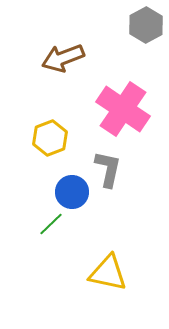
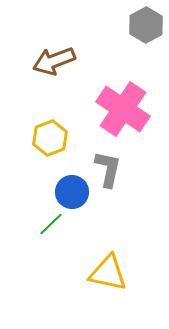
brown arrow: moved 9 px left, 3 px down
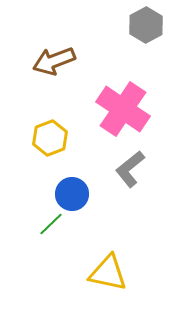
gray L-shape: moved 22 px right; rotated 141 degrees counterclockwise
blue circle: moved 2 px down
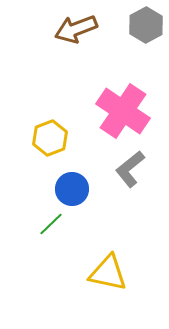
brown arrow: moved 22 px right, 32 px up
pink cross: moved 2 px down
blue circle: moved 5 px up
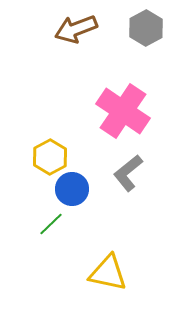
gray hexagon: moved 3 px down
yellow hexagon: moved 19 px down; rotated 8 degrees counterclockwise
gray L-shape: moved 2 px left, 4 px down
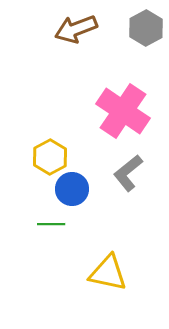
green line: rotated 44 degrees clockwise
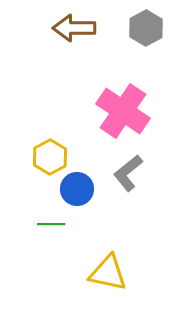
brown arrow: moved 2 px left, 1 px up; rotated 21 degrees clockwise
blue circle: moved 5 px right
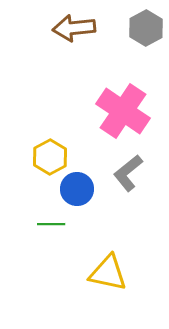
brown arrow: rotated 6 degrees counterclockwise
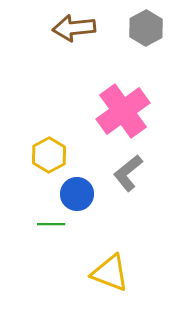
pink cross: rotated 20 degrees clockwise
yellow hexagon: moved 1 px left, 2 px up
blue circle: moved 5 px down
yellow triangle: moved 2 px right; rotated 9 degrees clockwise
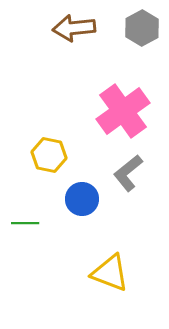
gray hexagon: moved 4 px left
yellow hexagon: rotated 20 degrees counterclockwise
blue circle: moved 5 px right, 5 px down
green line: moved 26 px left, 1 px up
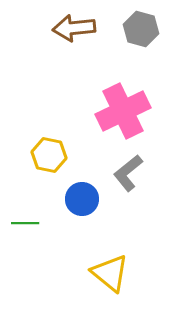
gray hexagon: moved 1 px left, 1 px down; rotated 16 degrees counterclockwise
pink cross: rotated 10 degrees clockwise
yellow triangle: rotated 18 degrees clockwise
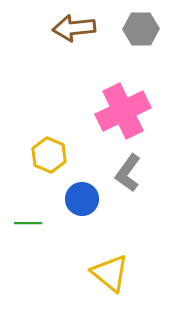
gray hexagon: rotated 16 degrees counterclockwise
yellow hexagon: rotated 12 degrees clockwise
gray L-shape: rotated 15 degrees counterclockwise
green line: moved 3 px right
